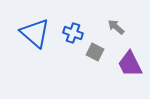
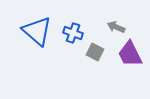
gray arrow: rotated 18 degrees counterclockwise
blue triangle: moved 2 px right, 2 px up
purple trapezoid: moved 10 px up
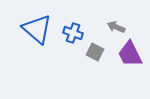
blue triangle: moved 2 px up
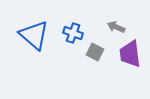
blue triangle: moved 3 px left, 6 px down
purple trapezoid: rotated 20 degrees clockwise
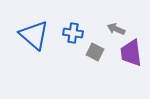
gray arrow: moved 2 px down
blue cross: rotated 12 degrees counterclockwise
purple trapezoid: moved 1 px right, 1 px up
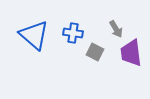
gray arrow: rotated 144 degrees counterclockwise
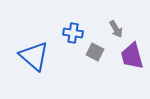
blue triangle: moved 21 px down
purple trapezoid: moved 1 px right, 3 px down; rotated 8 degrees counterclockwise
